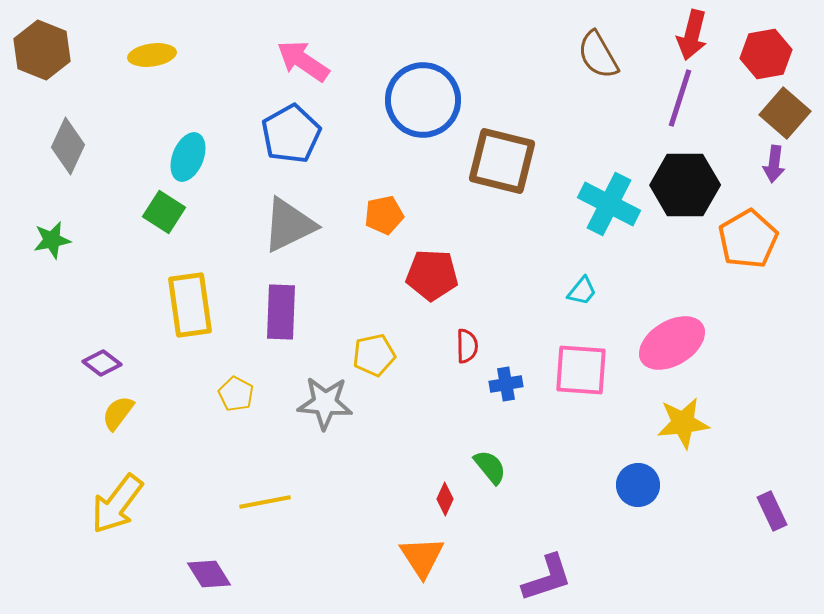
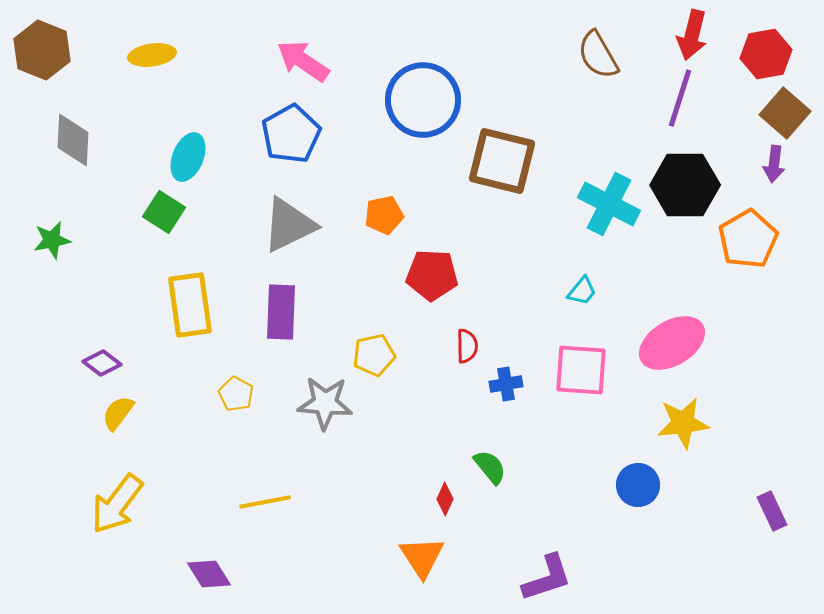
gray diamond at (68, 146): moved 5 px right, 6 px up; rotated 22 degrees counterclockwise
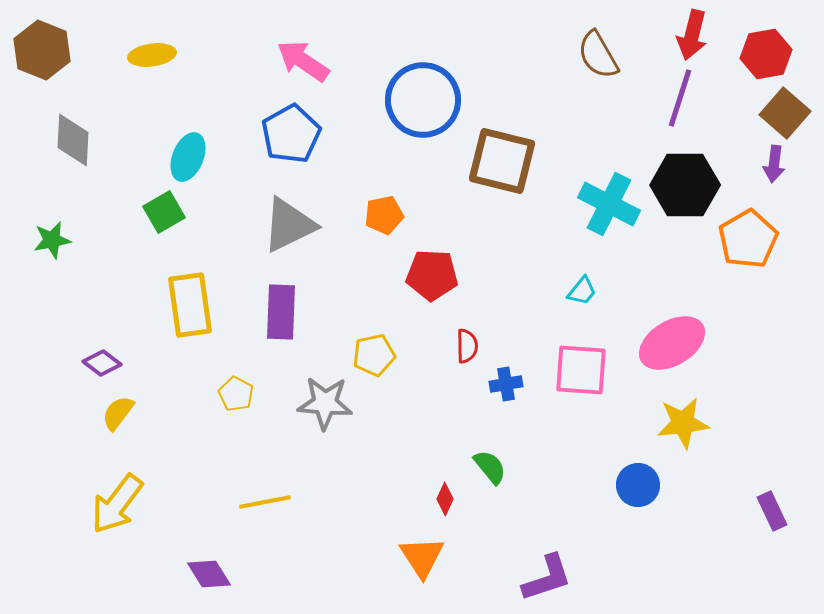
green square at (164, 212): rotated 27 degrees clockwise
